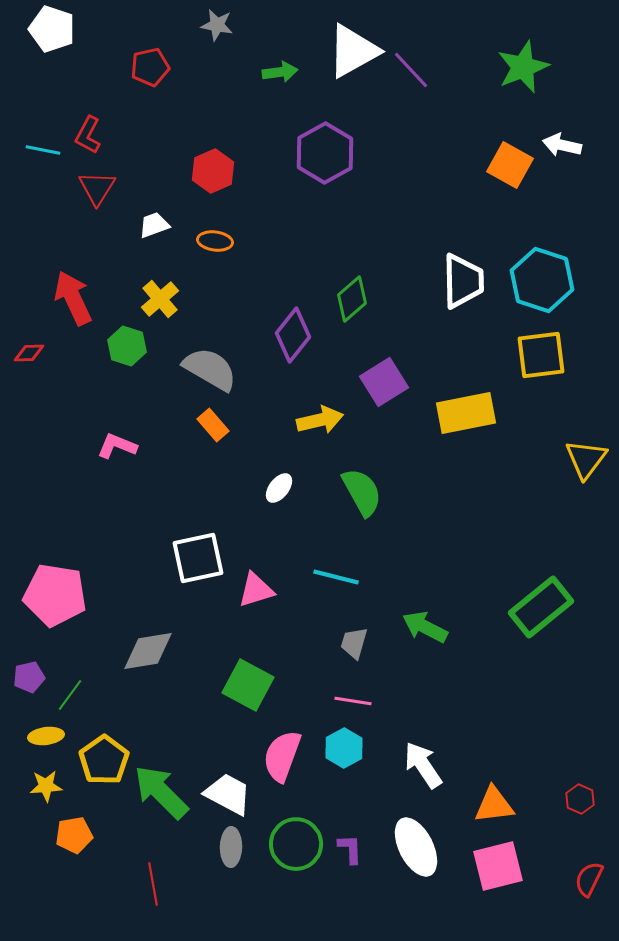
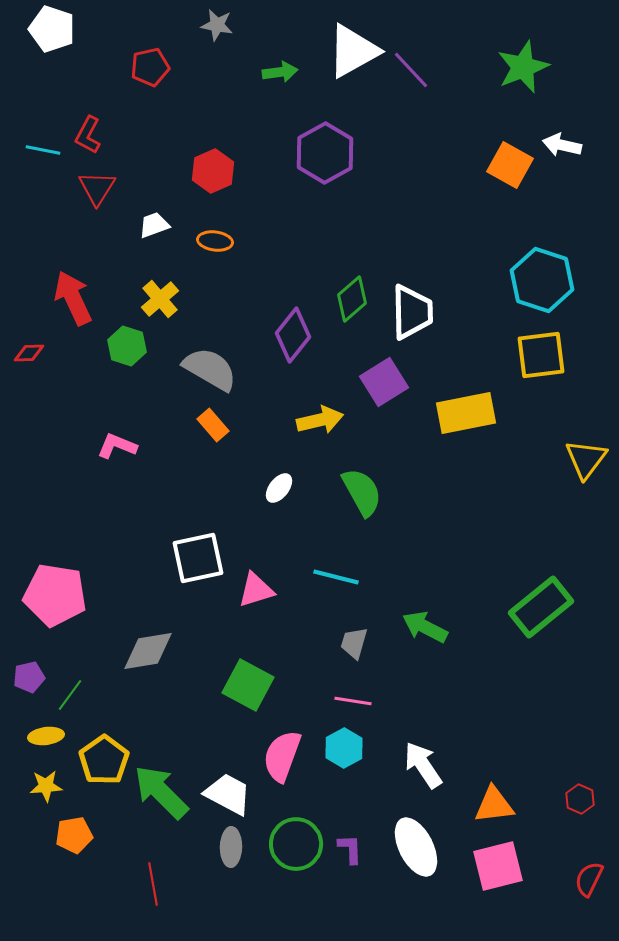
white trapezoid at (463, 281): moved 51 px left, 31 px down
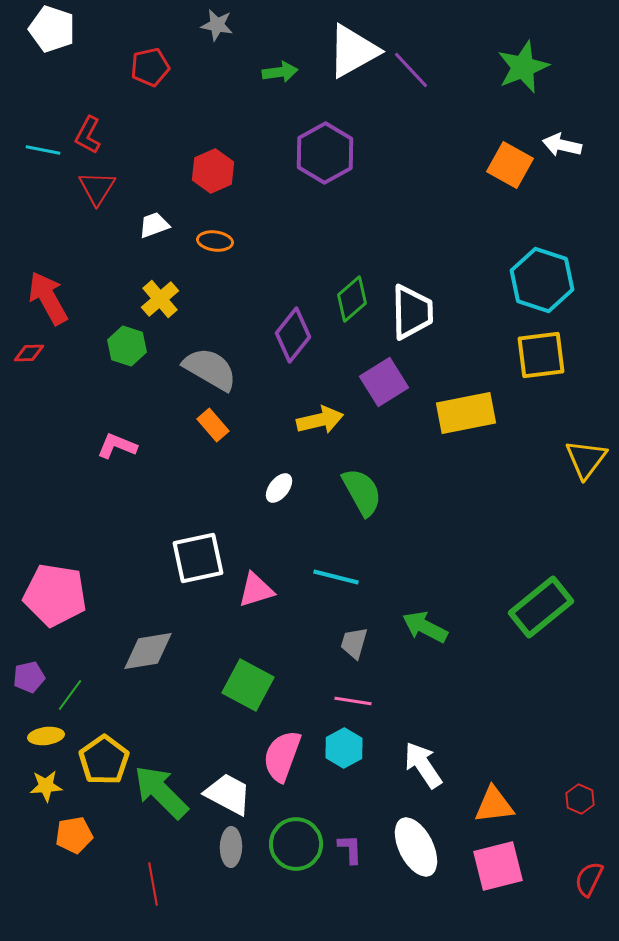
red arrow at (73, 298): moved 25 px left; rotated 4 degrees counterclockwise
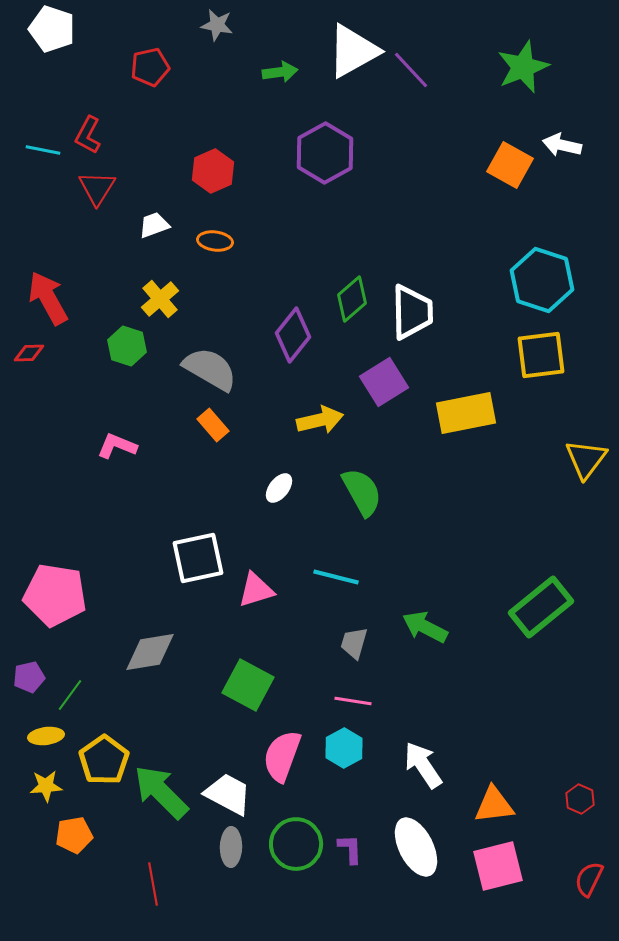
gray diamond at (148, 651): moved 2 px right, 1 px down
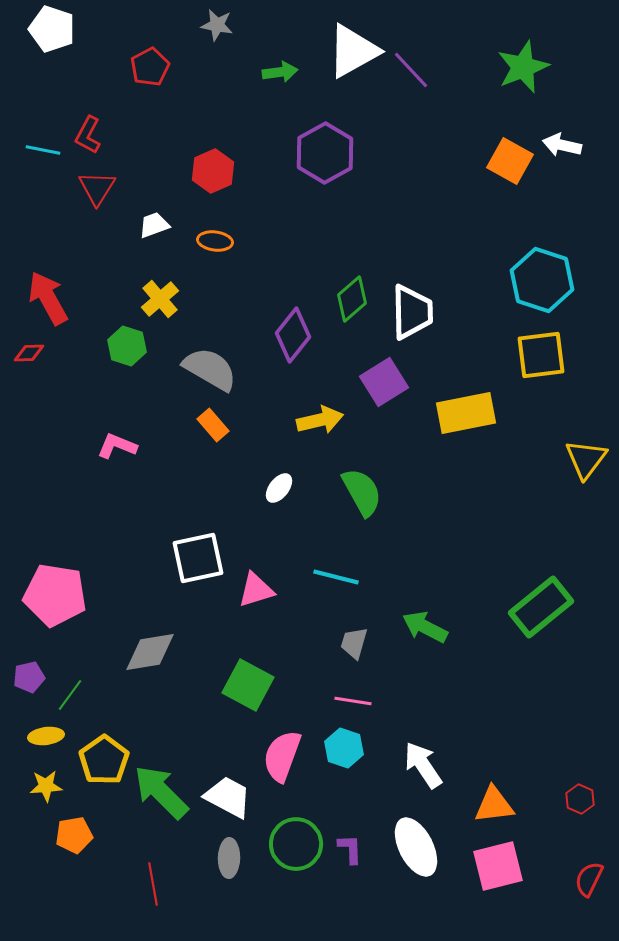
red pentagon at (150, 67): rotated 15 degrees counterclockwise
orange square at (510, 165): moved 4 px up
cyan hexagon at (344, 748): rotated 12 degrees counterclockwise
white trapezoid at (228, 794): moved 3 px down
gray ellipse at (231, 847): moved 2 px left, 11 px down
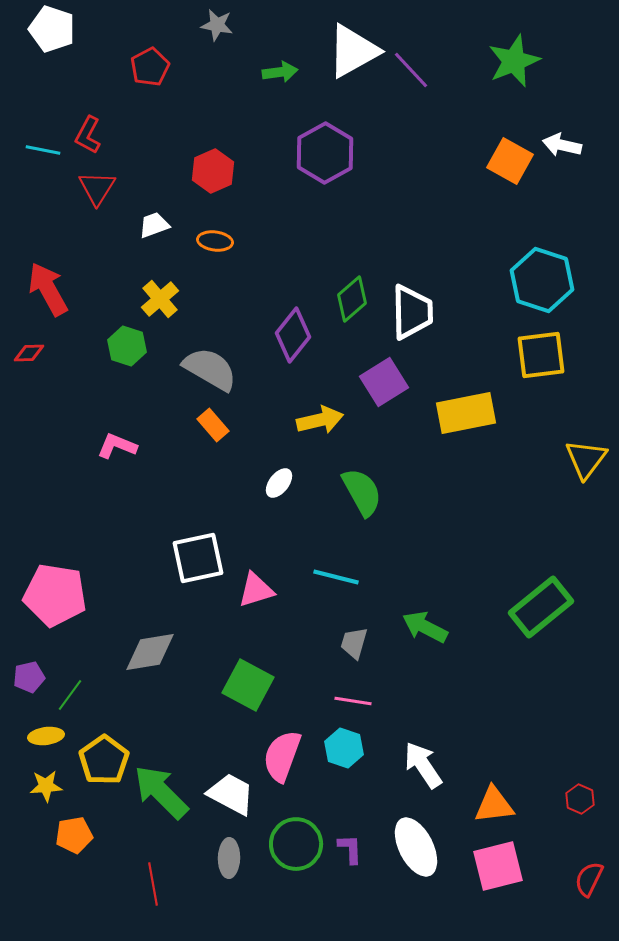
green star at (523, 67): moved 9 px left, 6 px up
red arrow at (48, 298): moved 9 px up
white ellipse at (279, 488): moved 5 px up
white trapezoid at (228, 797): moved 3 px right, 3 px up
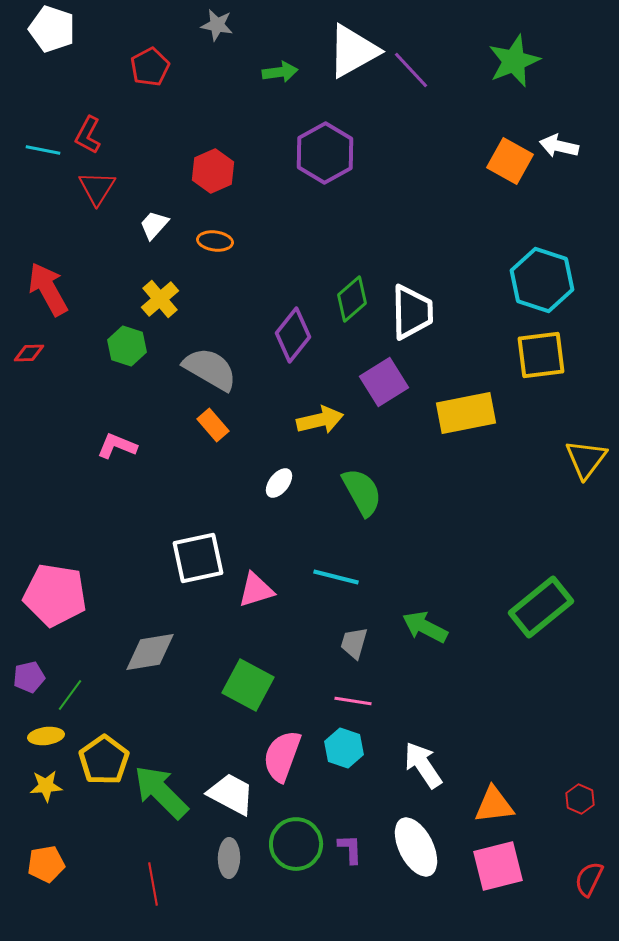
white arrow at (562, 145): moved 3 px left, 1 px down
white trapezoid at (154, 225): rotated 28 degrees counterclockwise
orange pentagon at (74, 835): moved 28 px left, 29 px down
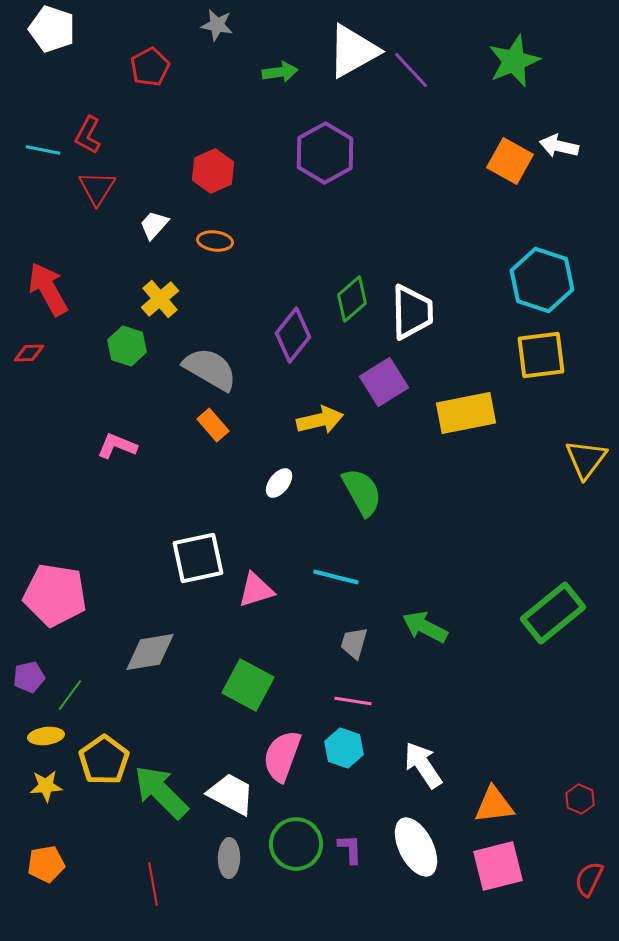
green rectangle at (541, 607): moved 12 px right, 6 px down
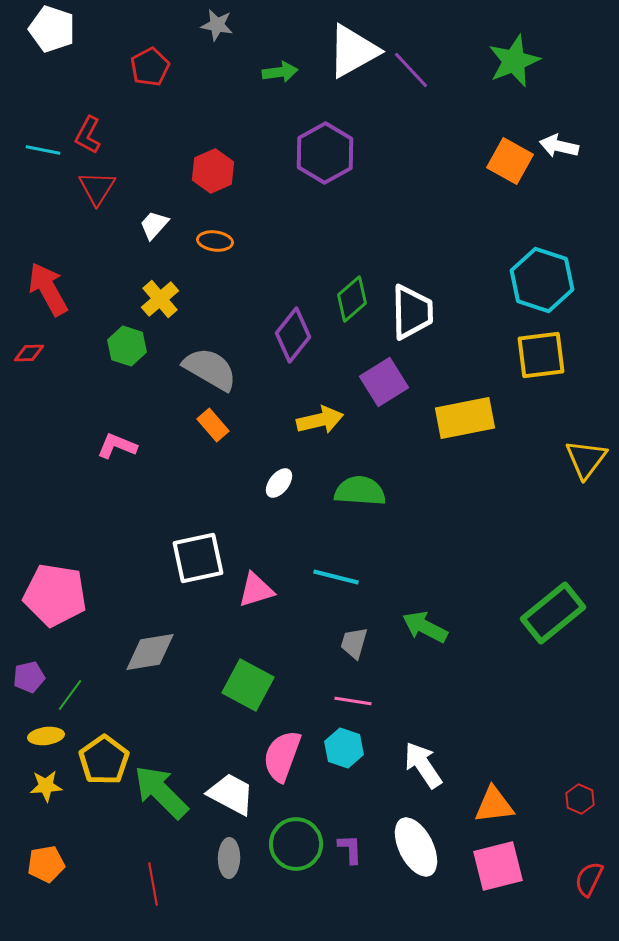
yellow rectangle at (466, 413): moved 1 px left, 5 px down
green semicircle at (362, 492): moved 2 px left, 1 px up; rotated 57 degrees counterclockwise
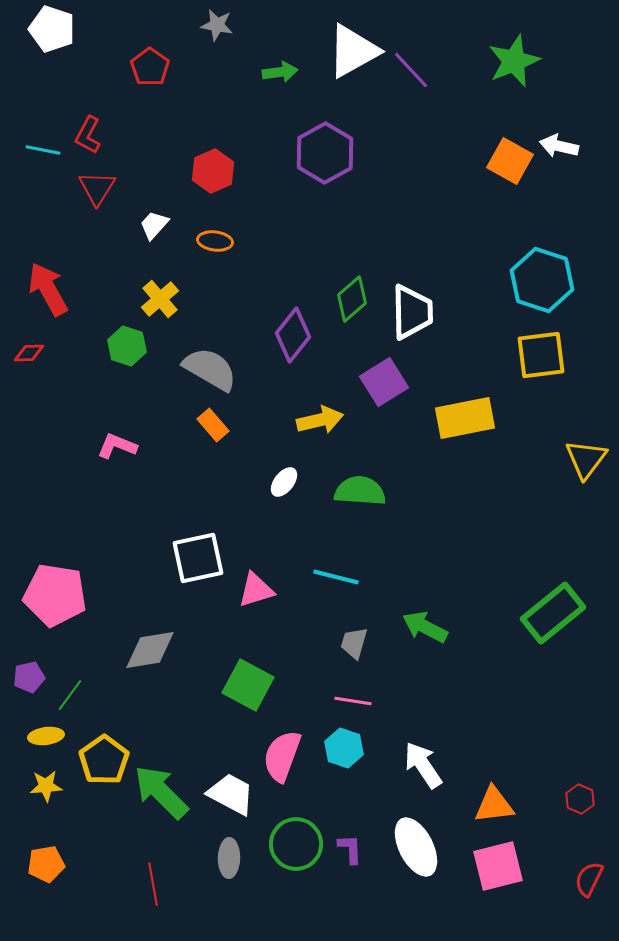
red pentagon at (150, 67): rotated 9 degrees counterclockwise
white ellipse at (279, 483): moved 5 px right, 1 px up
gray diamond at (150, 652): moved 2 px up
